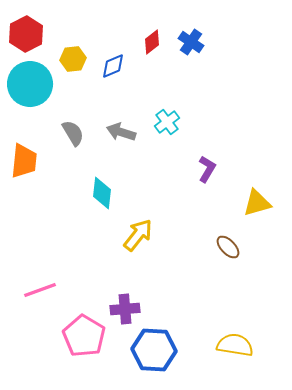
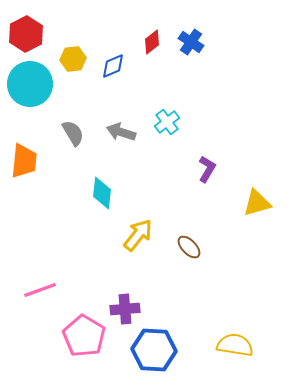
brown ellipse: moved 39 px left
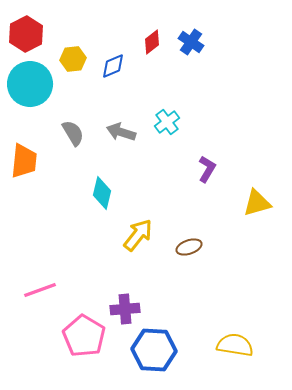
cyan diamond: rotated 8 degrees clockwise
brown ellipse: rotated 65 degrees counterclockwise
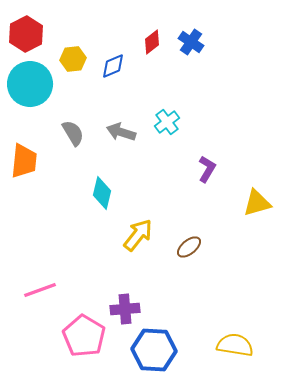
brown ellipse: rotated 20 degrees counterclockwise
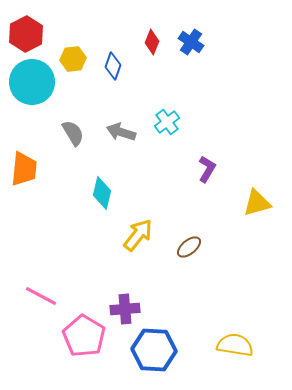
red diamond: rotated 30 degrees counterclockwise
blue diamond: rotated 48 degrees counterclockwise
cyan circle: moved 2 px right, 2 px up
orange trapezoid: moved 8 px down
pink line: moved 1 px right, 6 px down; rotated 48 degrees clockwise
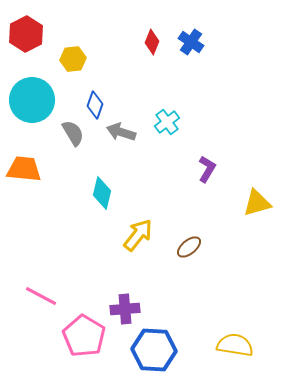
blue diamond: moved 18 px left, 39 px down
cyan circle: moved 18 px down
orange trapezoid: rotated 90 degrees counterclockwise
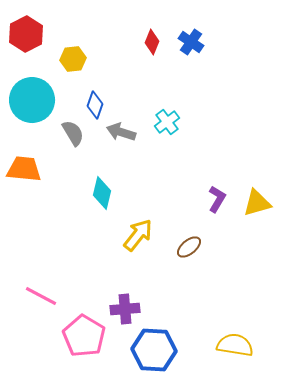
purple L-shape: moved 10 px right, 30 px down
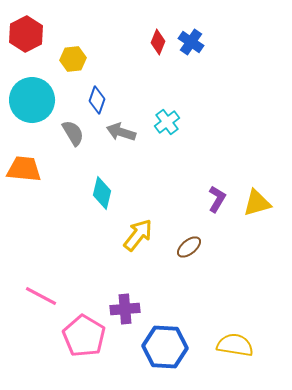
red diamond: moved 6 px right
blue diamond: moved 2 px right, 5 px up
blue hexagon: moved 11 px right, 3 px up
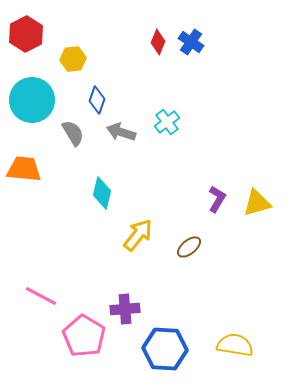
blue hexagon: moved 2 px down
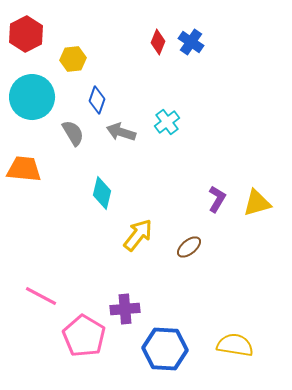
cyan circle: moved 3 px up
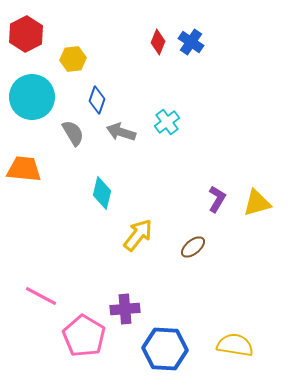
brown ellipse: moved 4 px right
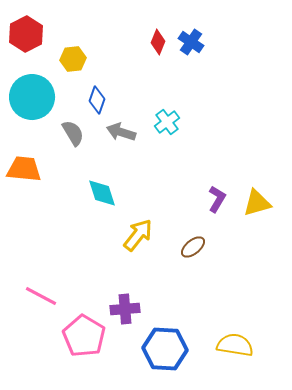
cyan diamond: rotated 32 degrees counterclockwise
